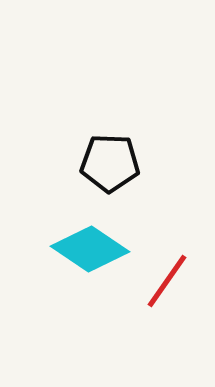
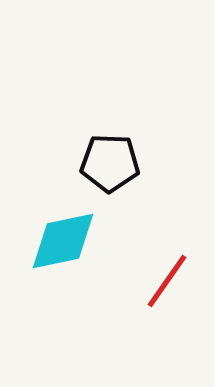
cyan diamond: moved 27 px left, 8 px up; rotated 46 degrees counterclockwise
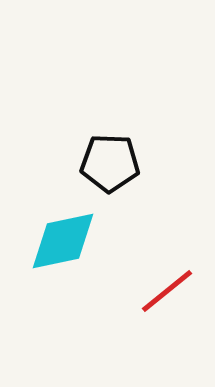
red line: moved 10 px down; rotated 16 degrees clockwise
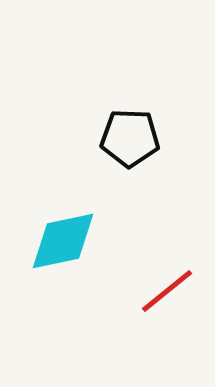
black pentagon: moved 20 px right, 25 px up
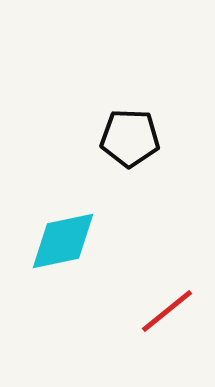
red line: moved 20 px down
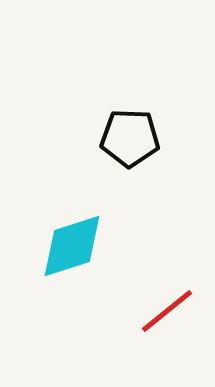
cyan diamond: moved 9 px right, 5 px down; rotated 6 degrees counterclockwise
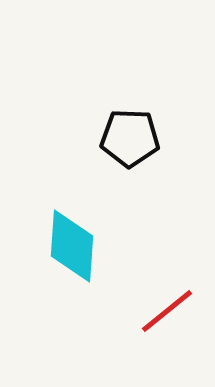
cyan diamond: rotated 68 degrees counterclockwise
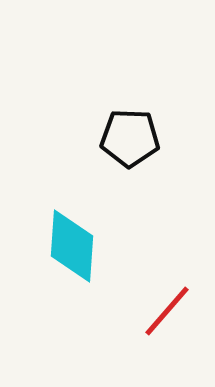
red line: rotated 10 degrees counterclockwise
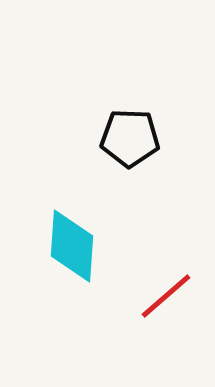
red line: moved 1 px left, 15 px up; rotated 8 degrees clockwise
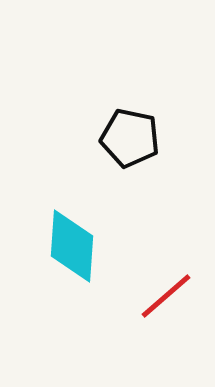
black pentagon: rotated 10 degrees clockwise
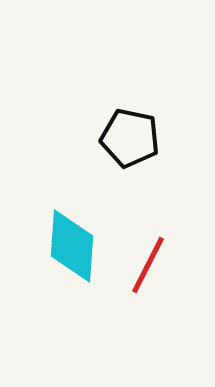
red line: moved 18 px left, 31 px up; rotated 22 degrees counterclockwise
